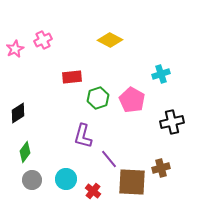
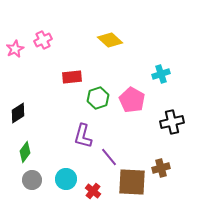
yellow diamond: rotated 15 degrees clockwise
purple line: moved 2 px up
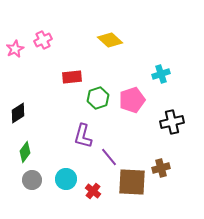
pink pentagon: rotated 25 degrees clockwise
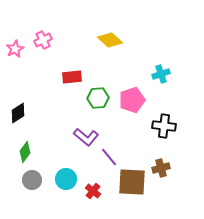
green hexagon: rotated 15 degrees clockwise
black cross: moved 8 px left, 4 px down; rotated 20 degrees clockwise
purple L-shape: moved 3 px right, 1 px down; rotated 65 degrees counterclockwise
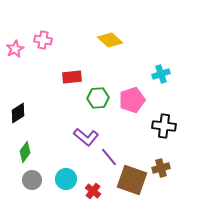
pink cross: rotated 36 degrees clockwise
brown square: moved 2 px up; rotated 16 degrees clockwise
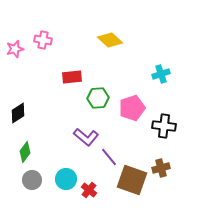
pink star: rotated 12 degrees clockwise
pink pentagon: moved 8 px down
red cross: moved 4 px left, 1 px up
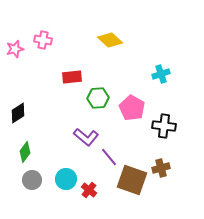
pink pentagon: rotated 25 degrees counterclockwise
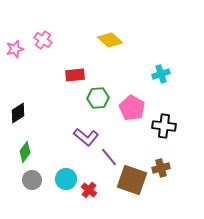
pink cross: rotated 24 degrees clockwise
red rectangle: moved 3 px right, 2 px up
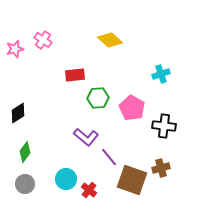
gray circle: moved 7 px left, 4 px down
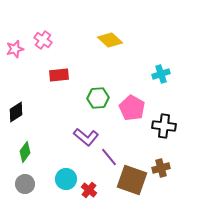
red rectangle: moved 16 px left
black diamond: moved 2 px left, 1 px up
